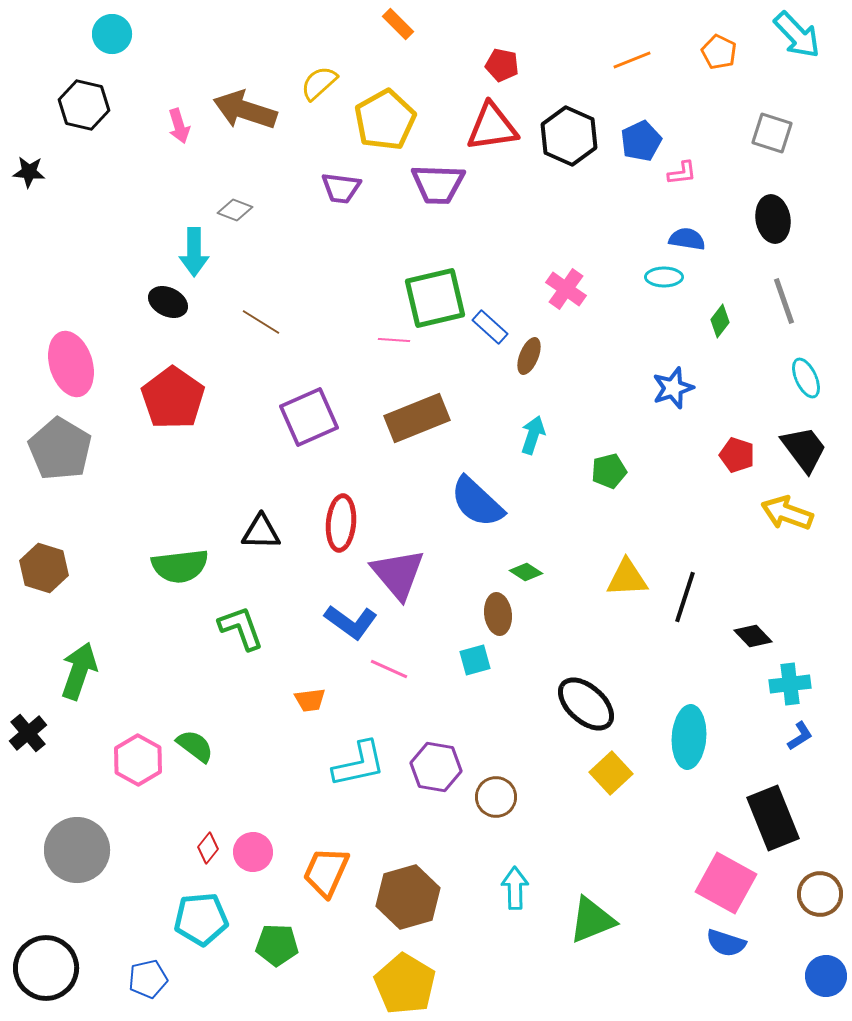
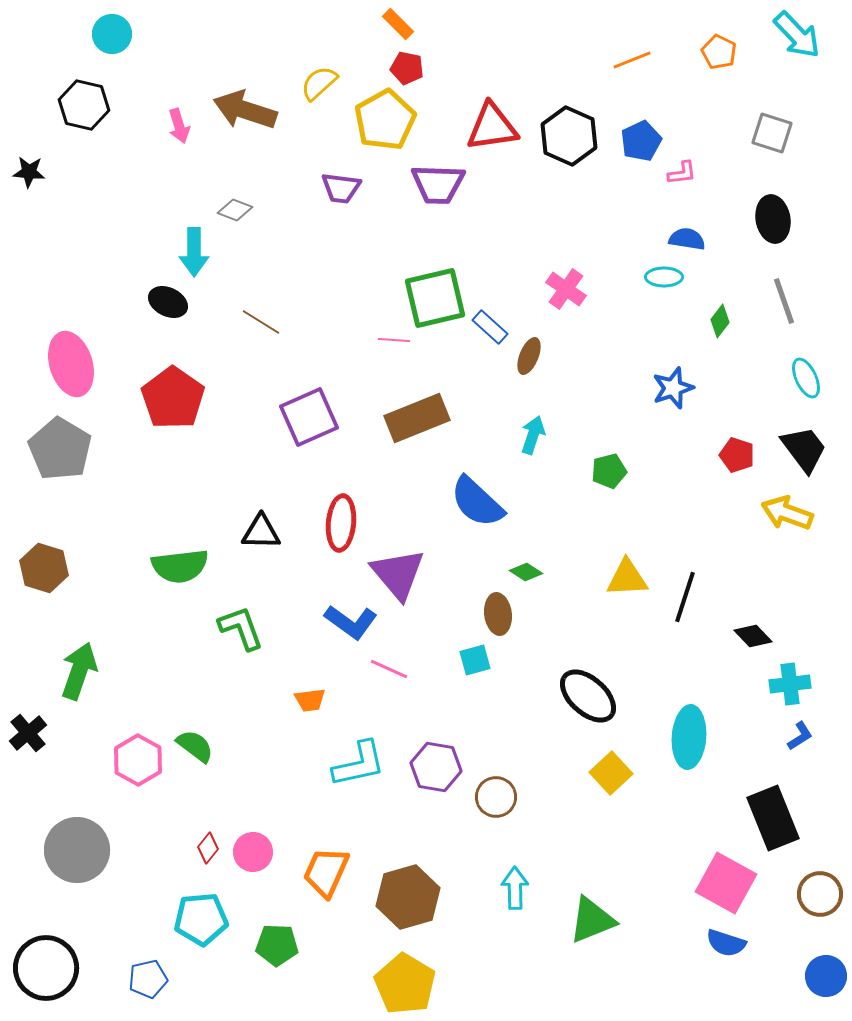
red pentagon at (502, 65): moved 95 px left, 3 px down
black ellipse at (586, 704): moved 2 px right, 8 px up
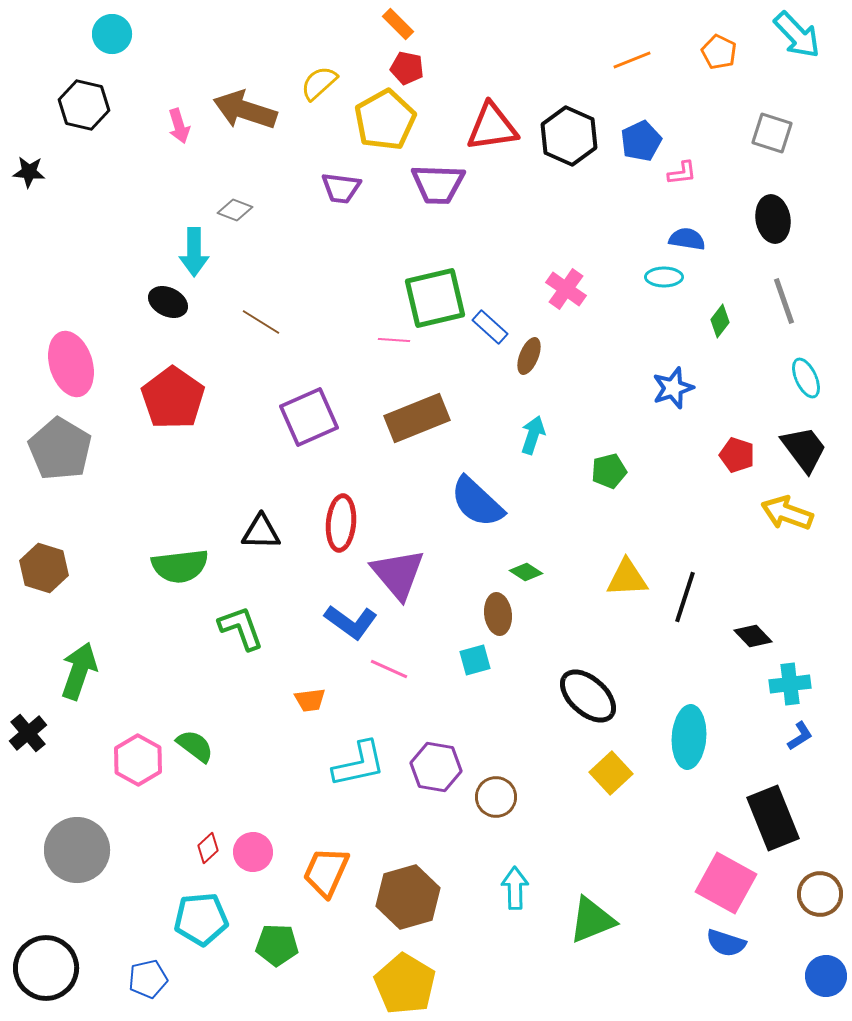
red diamond at (208, 848): rotated 8 degrees clockwise
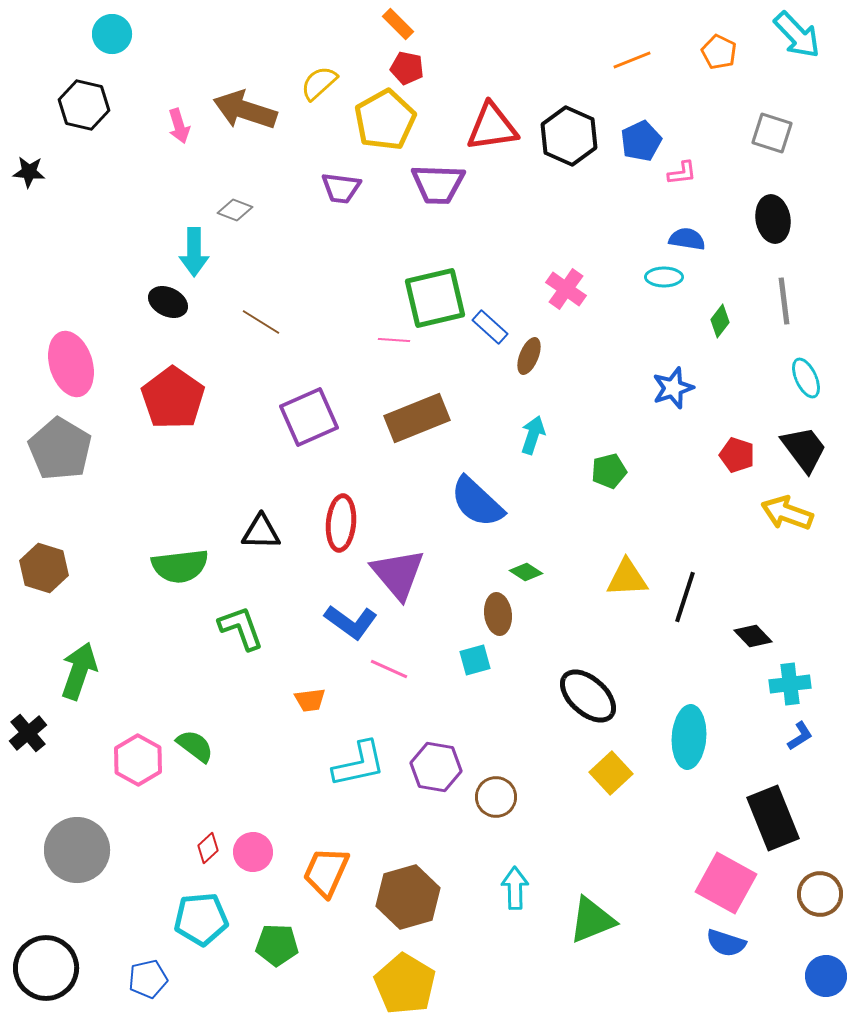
gray line at (784, 301): rotated 12 degrees clockwise
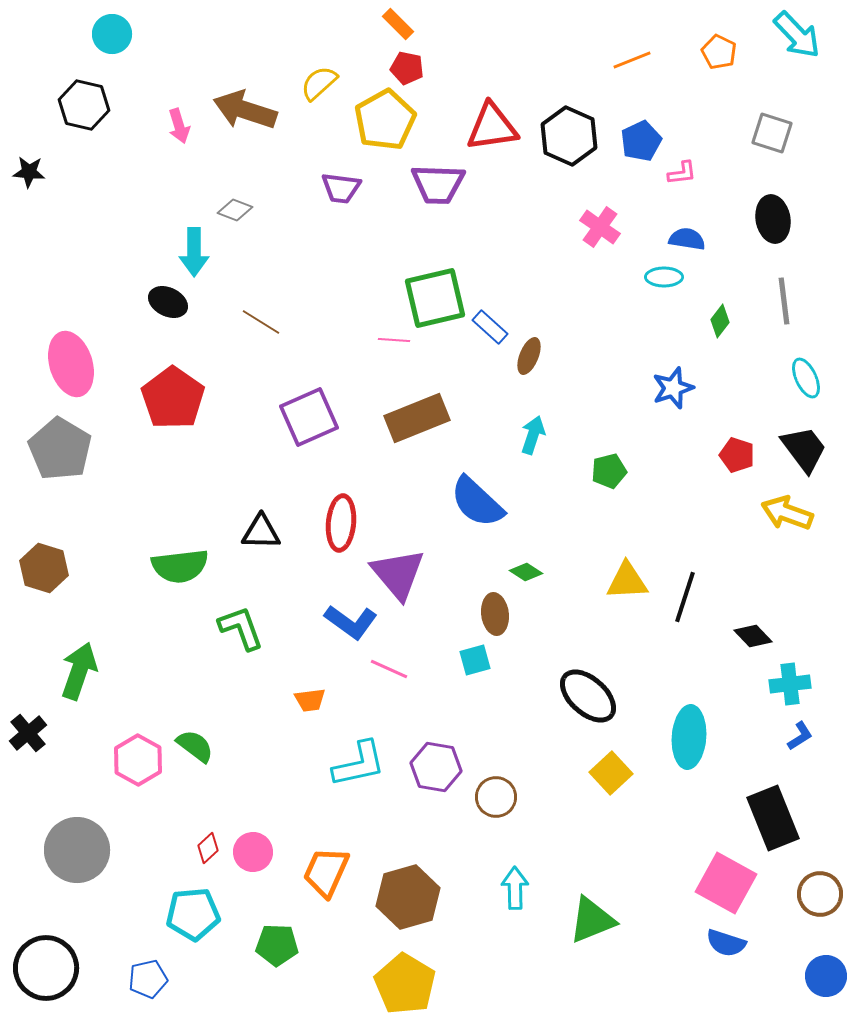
pink cross at (566, 289): moved 34 px right, 62 px up
yellow triangle at (627, 578): moved 3 px down
brown ellipse at (498, 614): moved 3 px left
cyan pentagon at (201, 919): moved 8 px left, 5 px up
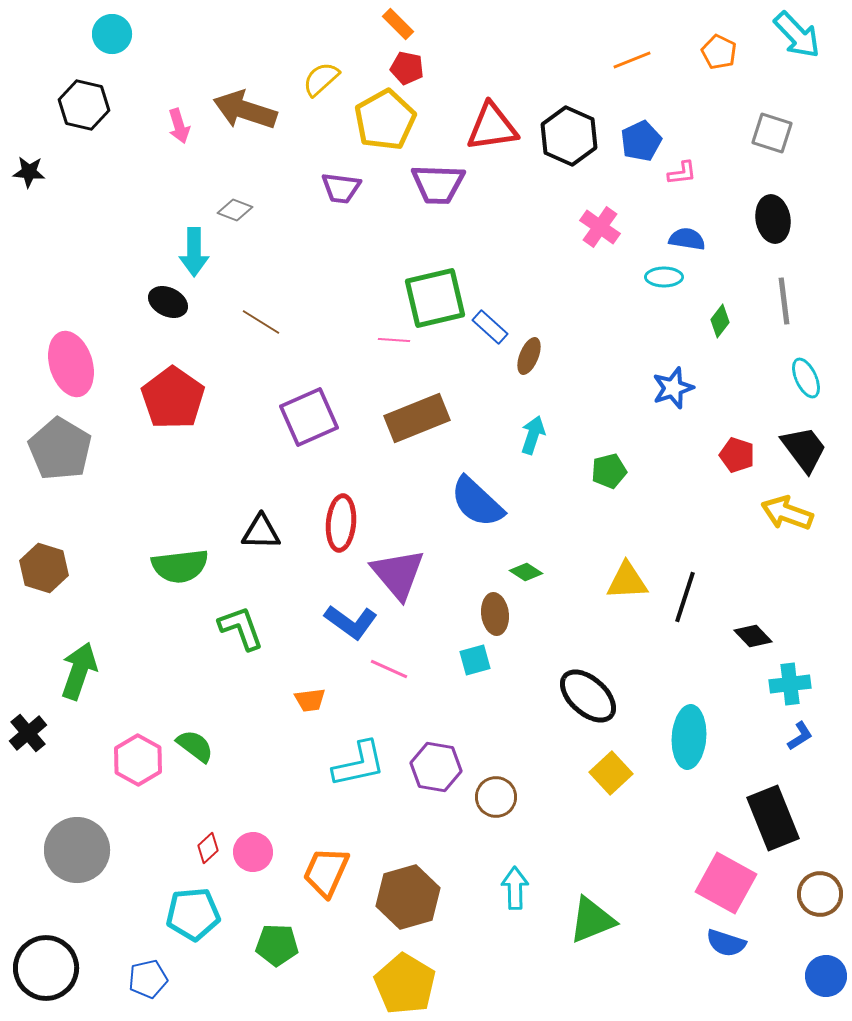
yellow semicircle at (319, 83): moved 2 px right, 4 px up
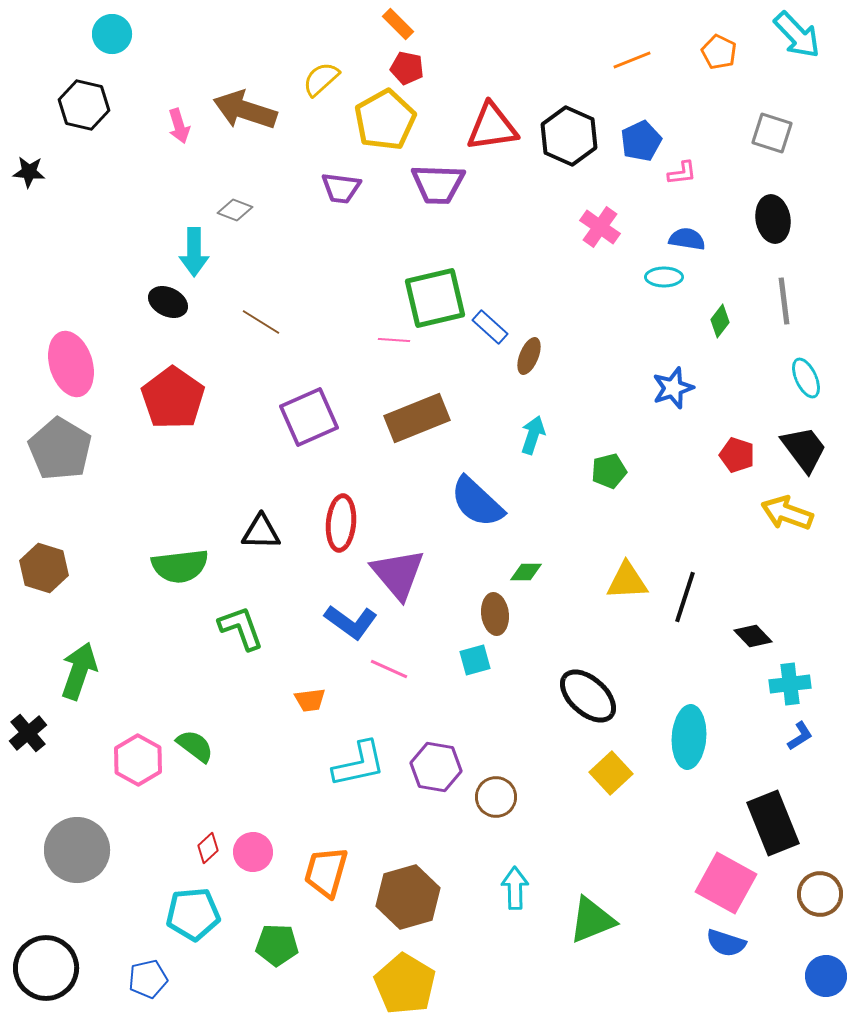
green diamond at (526, 572): rotated 32 degrees counterclockwise
black rectangle at (773, 818): moved 5 px down
orange trapezoid at (326, 872): rotated 8 degrees counterclockwise
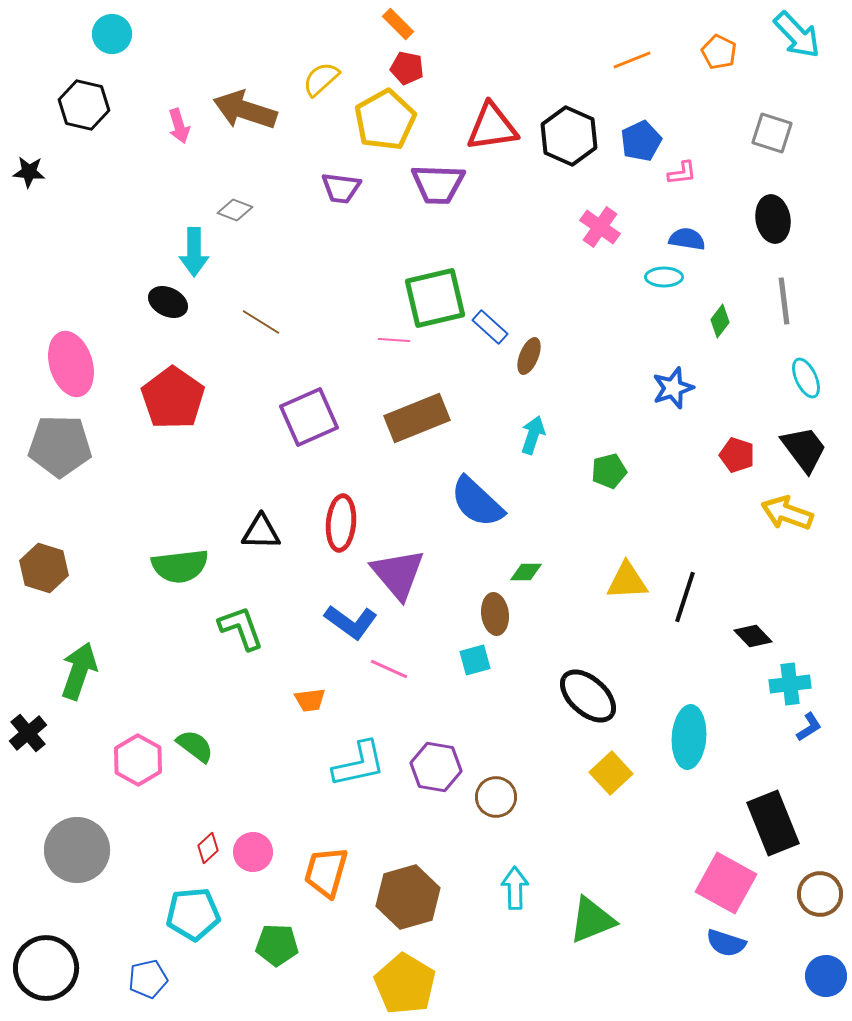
gray pentagon at (60, 449): moved 3 px up; rotated 30 degrees counterclockwise
blue L-shape at (800, 736): moved 9 px right, 9 px up
